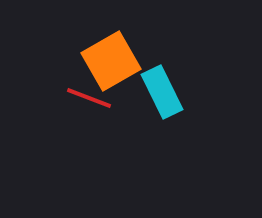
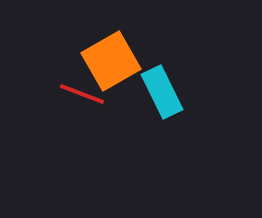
red line: moved 7 px left, 4 px up
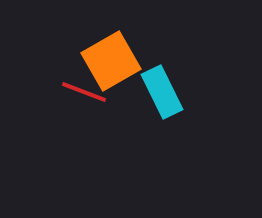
red line: moved 2 px right, 2 px up
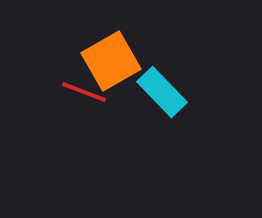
cyan rectangle: rotated 18 degrees counterclockwise
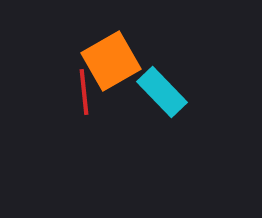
red line: rotated 63 degrees clockwise
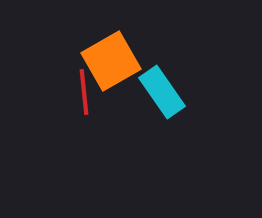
cyan rectangle: rotated 9 degrees clockwise
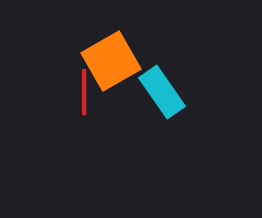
red line: rotated 6 degrees clockwise
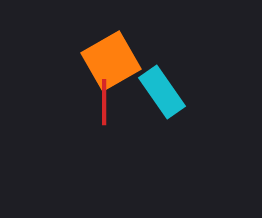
red line: moved 20 px right, 10 px down
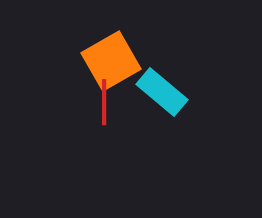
cyan rectangle: rotated 15 degrees counterclockwise
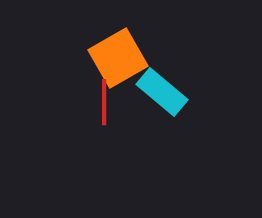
orange square: moved 7 px right, 3 px up
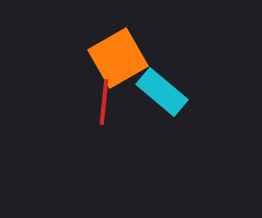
red line: rotated 6 degrees clockwise
